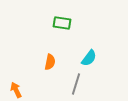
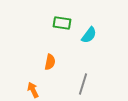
cyan semicircle: moved 23 px up
gray line: moved 7 px right
orange arrow: moved 17 px right
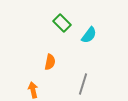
green rectangle: rotated 36 degrees clockwise
orange arrow: rotated 14 degrees clockwise
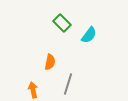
gray line: moved 15 px left
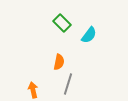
orange semicircle: moved 9 px right
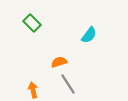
green rectangle: moved 30 px left
orange semicircle: rotated 119 degrees counterclockwise
gray line: rotated 50 degrees counterclockwise
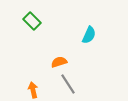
green rectangle: moved 2 px up
cyan semicircle: rotated 12 degrees counterclockwise
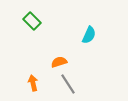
orange arrow: moved 7 px up
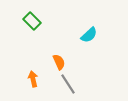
cyan semicircle: rotated 24 degrees clockwise
orange semicircle: rotated 84 degrees clockwise
orange arrow: moved 4 px up
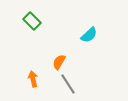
orange semicircle: rotated 126 degrees counterclockwise
